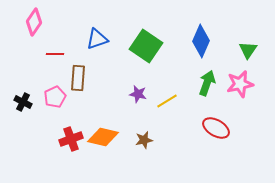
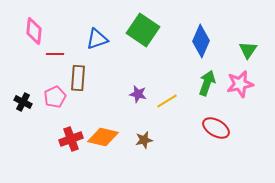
pink diamond: moved 9 px down; rotated 28 degrees counterclockwise
green square: moved 3 px left, 16 px up
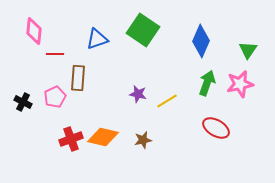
brown star: moved 1 px left
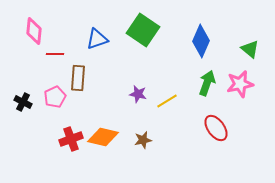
green triangle: moved 2 px right, 1 px up; rotated 24 degrees counterclockwise
red ellipse: rotated 24 degrees clockwise
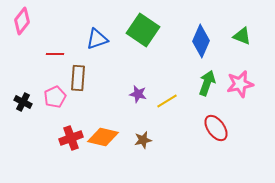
pink diamond: moved 12 px left, 10 px up; rotated 32 degrees clockwise
green triangle: moved 8 px left, 13 px up; rotated 18 degrees counterclockwise
red cross: moved 1 px up
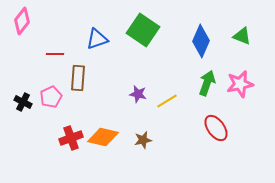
pink pentagon: moved 4 px left
